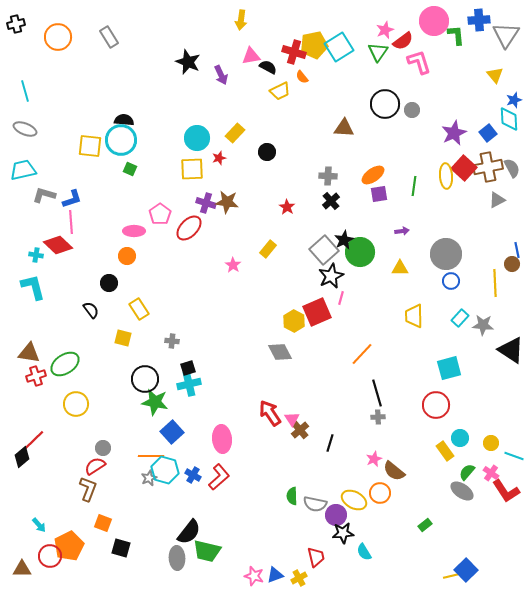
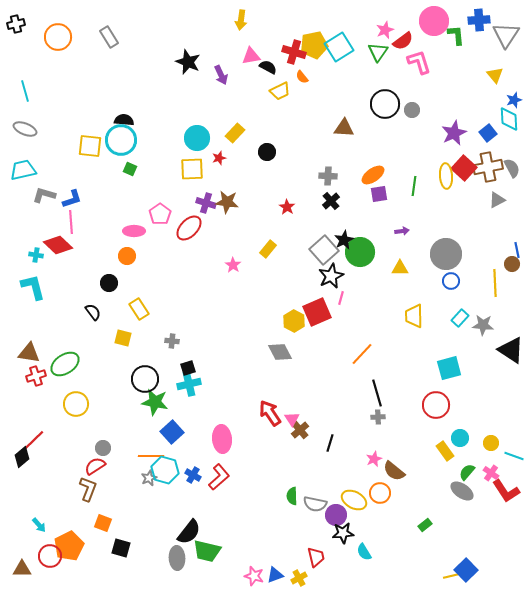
black semicircle at (91, 310): moved 2 px right, 2 px down
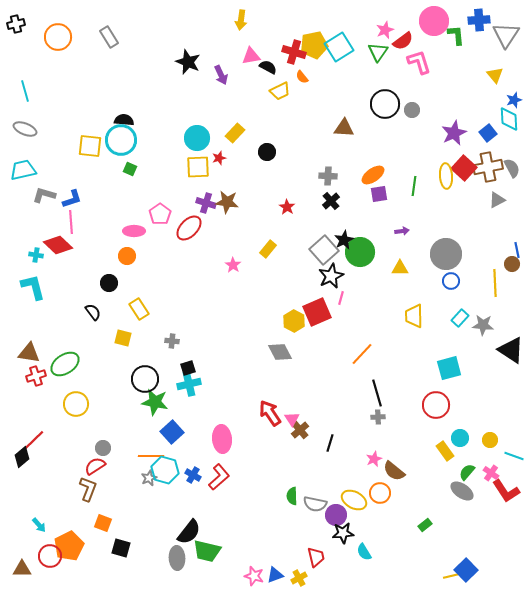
yellow square at (192, 169): moved 6 px right, 2 px up
yellow circle at (491, 443): moved 1 px left, 3 px up
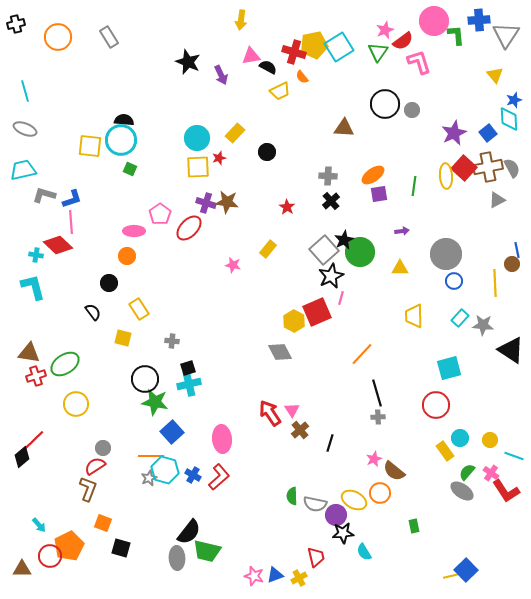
pink star at (233, 265): rotated 21 degrees counterclockwise
blue circle at (451, 281): moved 3 px right
pink triangle at (292, 419): moved 9 px up
green rectangle at (425, 525): moved 11 px left, 1 px down; rotated 64 degrees counterclockwise
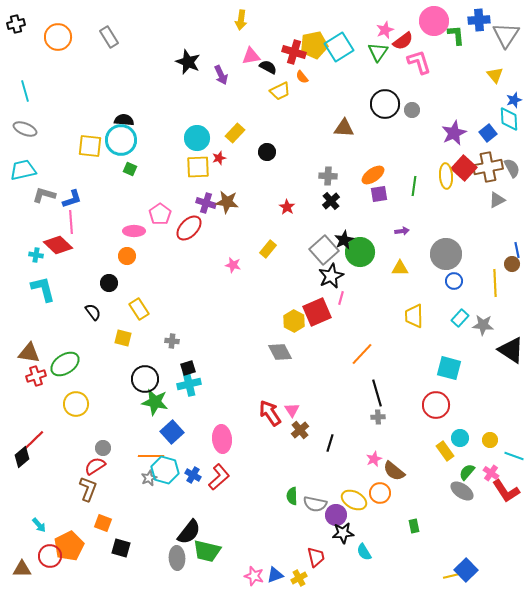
cyan L-shape at (33, 287): moved 10 px right, 2 px down
cyan square at (449, 368): rotated 30 degrees clockwise
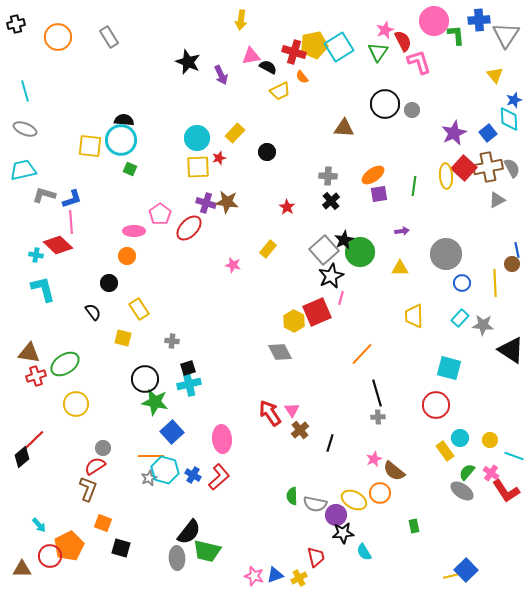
red semicircle at (403, 41): rotated 80 degrees counterclockwise
blue circle at (454, 281): moved 8 px right, 2 px down
